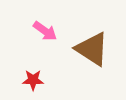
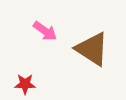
red star: moved 8 px left, 4 px down
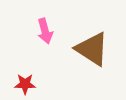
pink arrow: rotated 40 degrees clockwise
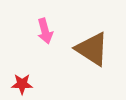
red star: moved 3 px left
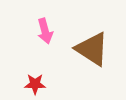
red star: moved 13 px right
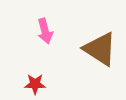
brown triangle: moved 8 px right
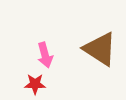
pink arrow: moved 24 px down
